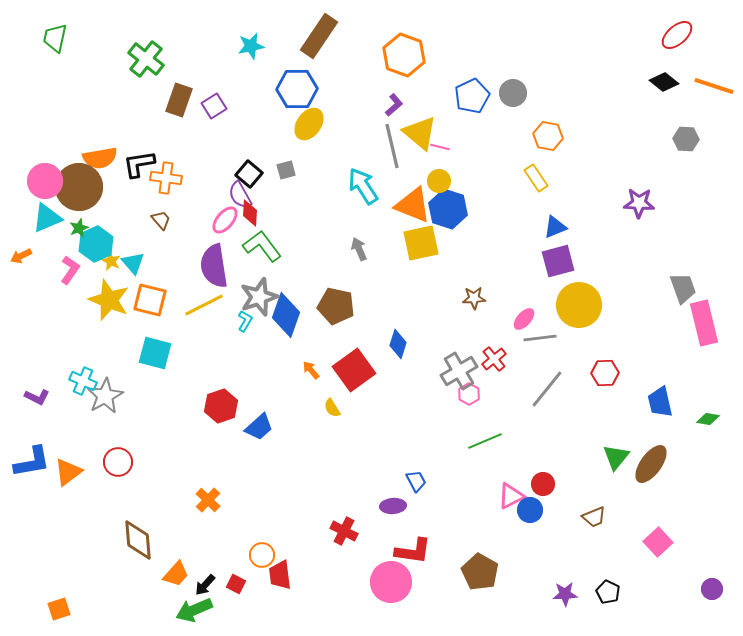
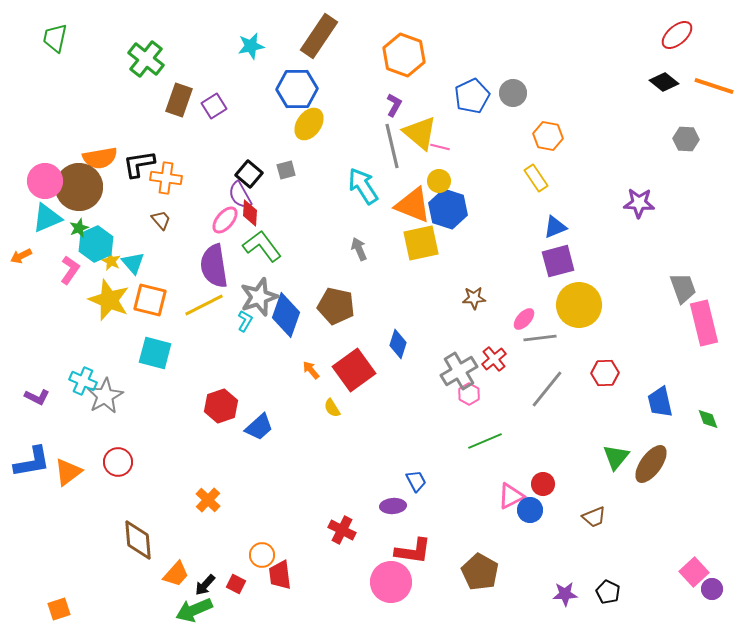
purple L-shape at (394, 105): rotated 20 degrees counterclockwise
green diamond at (708, 419): rotated 60 degrees clockwise
red cross at (344, 531): moved 2 px left, 1 px up
pink square at (658, 542): moved 36 px right, 30 px down
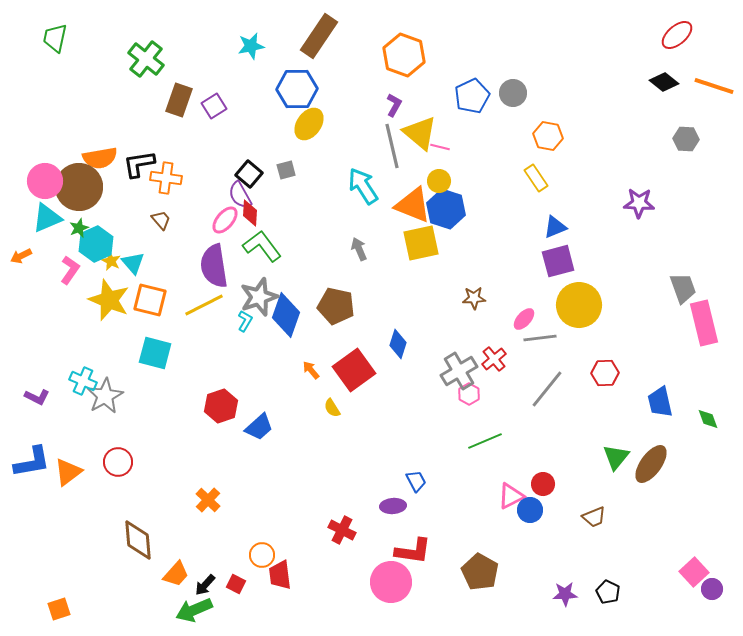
blue hexagon at (448, 209): moved 2 px left
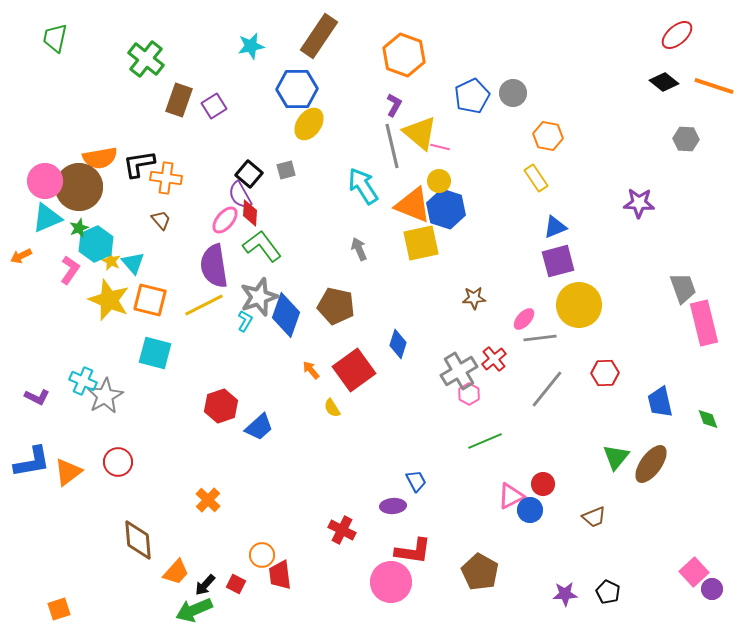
orange trapezoid at (176, 574): moved 2 px up
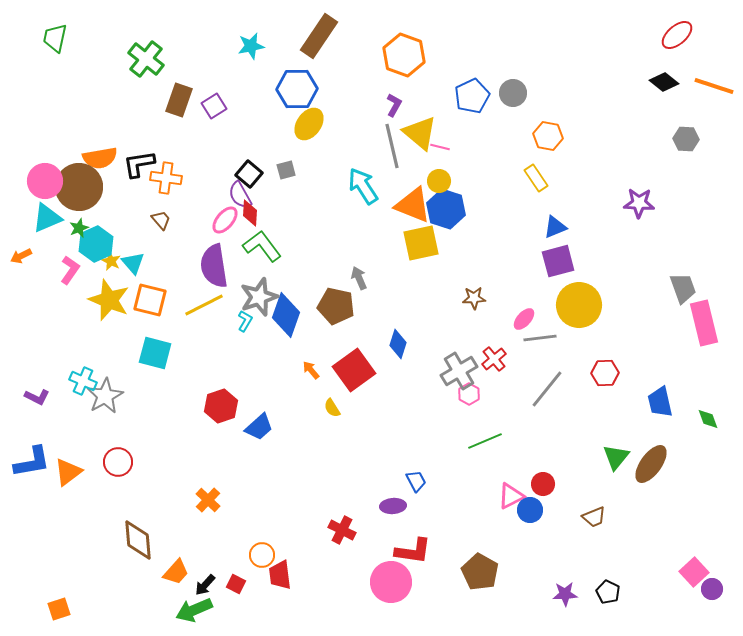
gray arrow at (359, 249): moved 29 px down
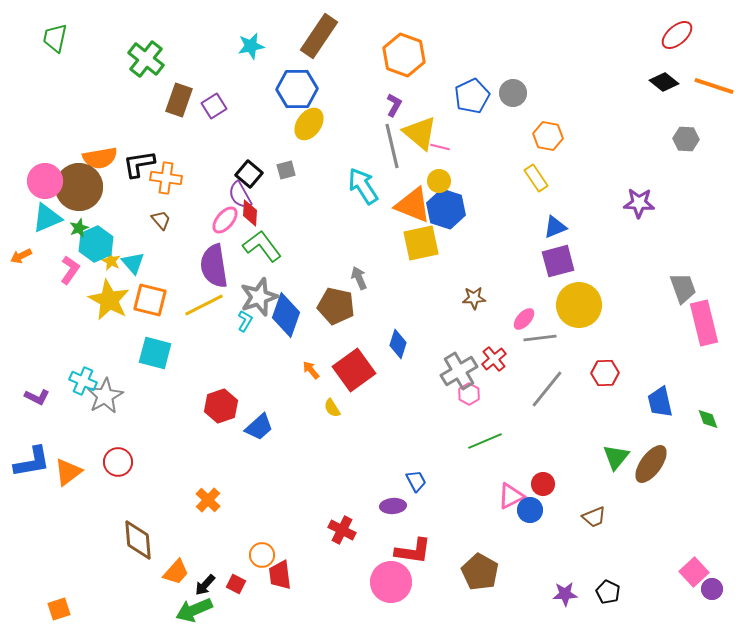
yellow star at (109, 300): rotated 6 degrees clockwise
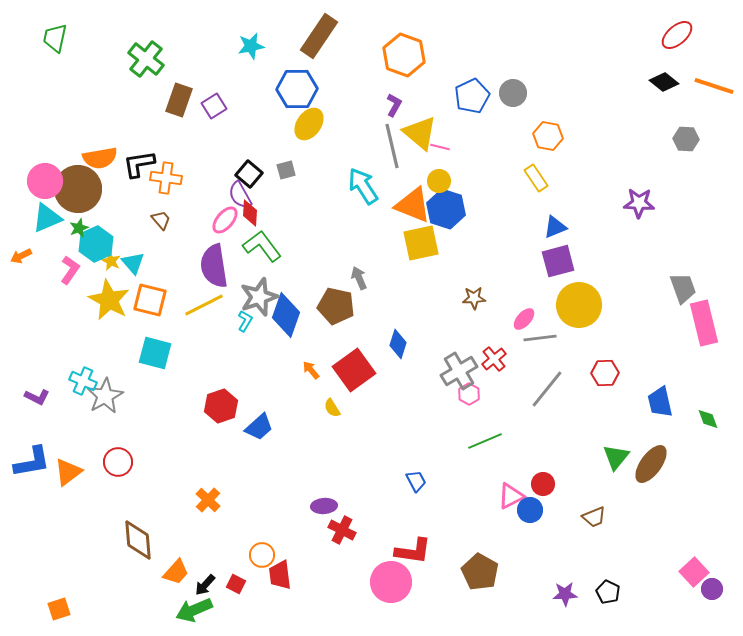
brown circle at (79, 187): moved 1 px left, 2 px down
purple ellipse at (393, 506): moved 69 px left
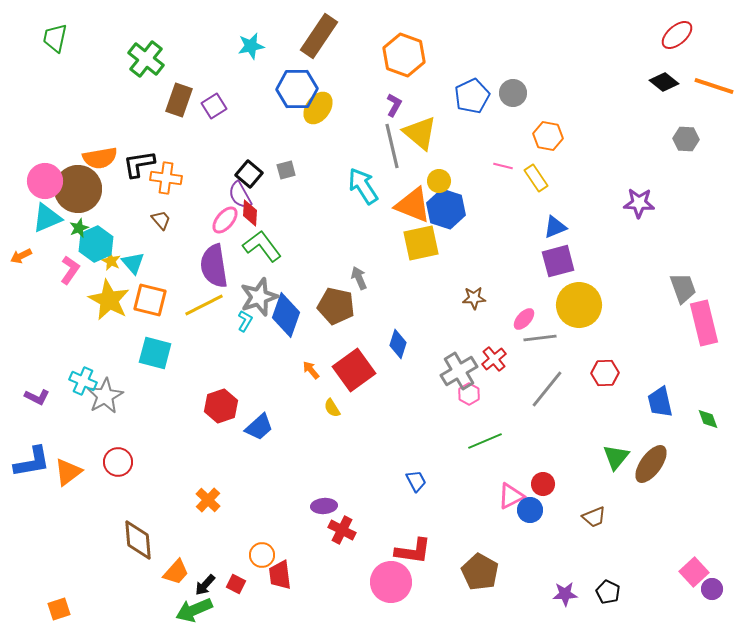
yellow ellipse at (309, 124): moved 9 px right, 16 px up
pink line at (440, 147): moved 63 px right, 19 px down
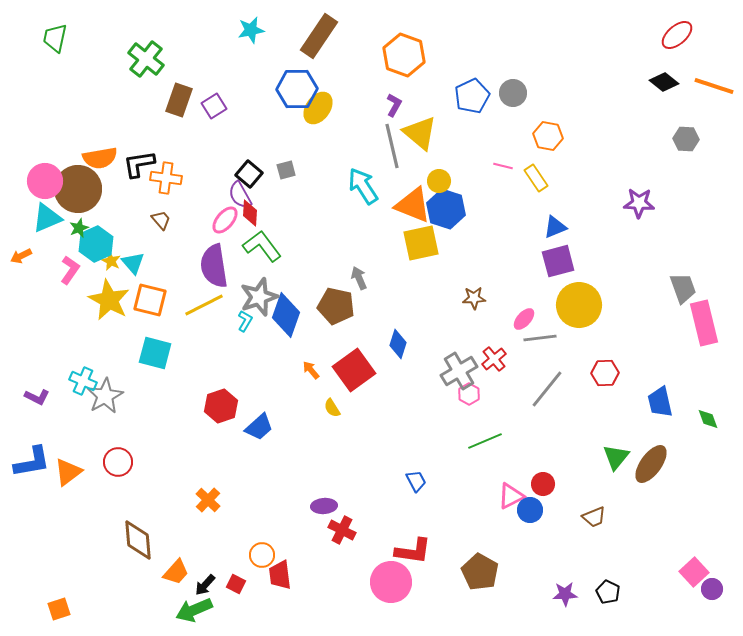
cyan star at (251, 46): moved 16 px up
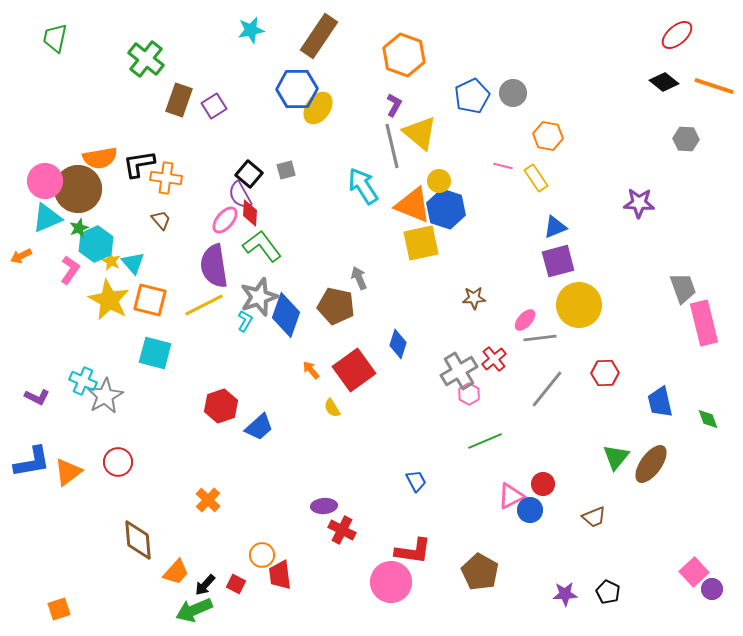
pink ellipse at (524, 319): moved 1 px right, 1 px down
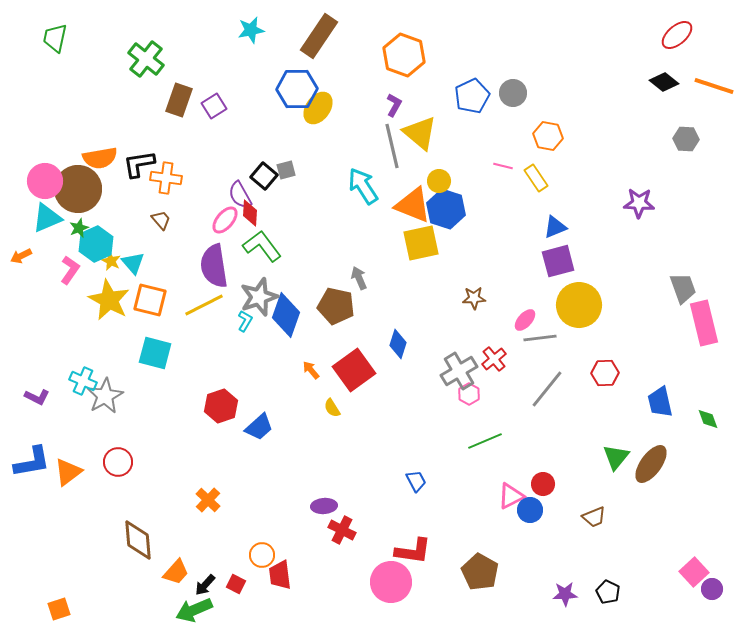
black square at (249, 174): moved 15 px right, 2 px down
